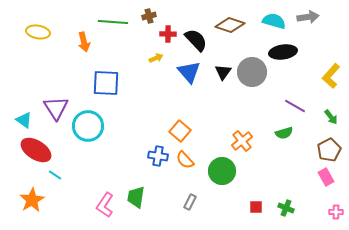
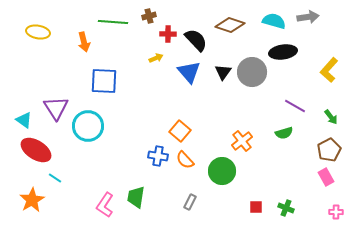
yellow L-shape: moved 2 px left, 6 px up
blue square: moved 2 px left, 2 px up
cyan line: moved 3 px down
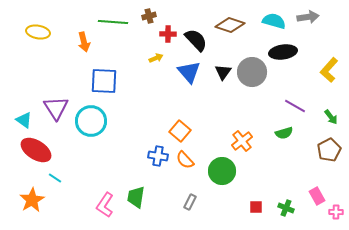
cyan circle: moved 3 px right, 5 px up
pink rectangle: moved 9 px left, 19 px down
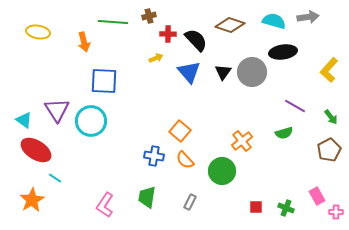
purple triangle: moved 1 px right, 2 px down
blue cross: moved 4 px left
green trapezoid: moved 11 px right
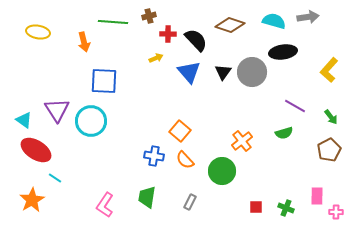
pink rectangle: rotated 30 degrees clockwise
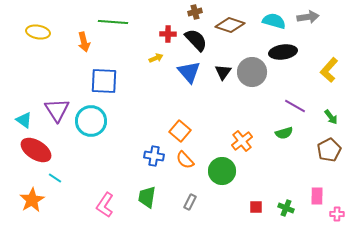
brown cross: moved 46 px right, 4 px up
pink cross: moved 1 px right, 2 px down
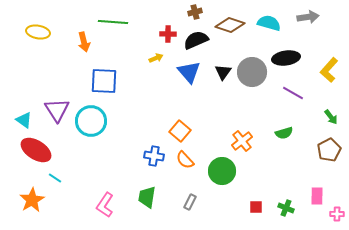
cyan semicircle: moved 5 px left, 2 px down
black semicircle: rotated 70 degrees counterclockwise
black ellipse: moved 3 px right, 6 px down
purple line: moved 2 px left, 13 px up
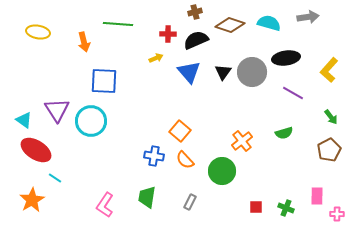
green line: moved 5 px right, 2 px down
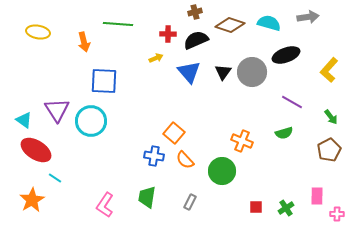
black ellipse: moved 3 px up; rotated 12 degrees counterclockwise
purple line: moved 1 px left, 9 px down
orange square: moved 6 px left, 2 px down
orange cross: rotated 30 degrees counterclockwise
green cross: rotated 35 degrees clockwise
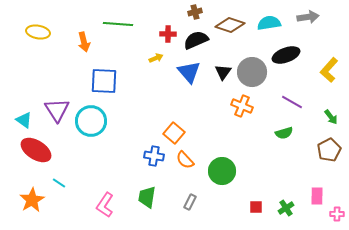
cyan semicircle: rotated 25 degrees counterclockwise
orange cross: moved 35 px up
cyan line: moved 4 px right, 5 px down
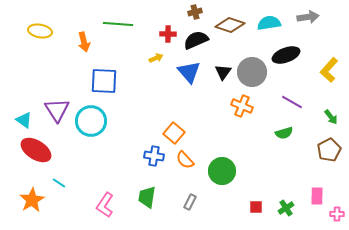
yellow ellipse: moved 2 px right, 1 px up
